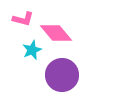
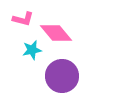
cyan star: rotated 12 degrees clockwise
purple circle: moved 1 px down
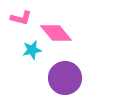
pink L-shape: moved 2 px left, 1 px up
purple circle: moved 3 px right, 2 px down
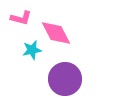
pink diamond: rotated 12 degrees clockwise
purple circle: moved 1 px down
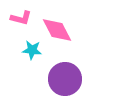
pink diamond: moved 1 px right, 3 px up
cyan star: rotated 18 degrees clockwise
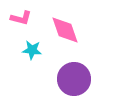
pink diamond: moved 8 px right; rotated 8 degrees clockwise
purple circle: moved 9 px right
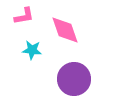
pink L-shape: moved 3 px right, 2 px up; rotated 25 degrees counterclockwise
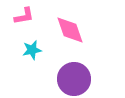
pink diamond: moved 5 px right
cyan star: rotated 18 degrees counterclockwise
